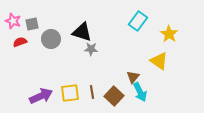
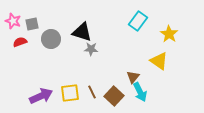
brown line: rotated 16 degrees counterclockwise
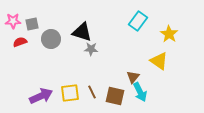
pink star: rotated 21 degrees counterclockwise
brown square: moved 1 px right; rotated 30 degrees counterclockwise
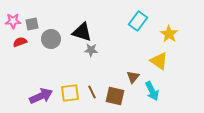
gray star: moved 1 px down
cyan arrow: moved 12 px right, 1 px up
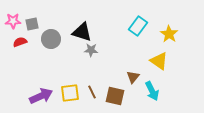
cyan rectangle: moved 5 px down
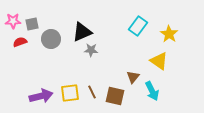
black triangle: rotated 40 degrees counterclockwise
purple arrow: rotated 10 degrees clockwise
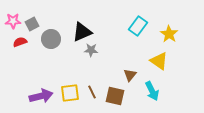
gray square: rotated 16 degrees counterclockwise
brown triangle: moved 3 px left, 2 px up
